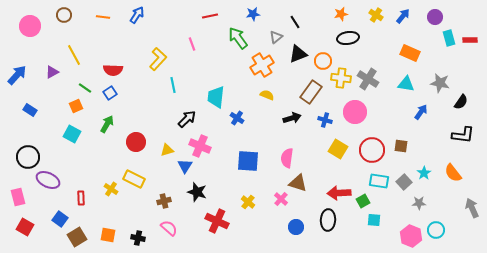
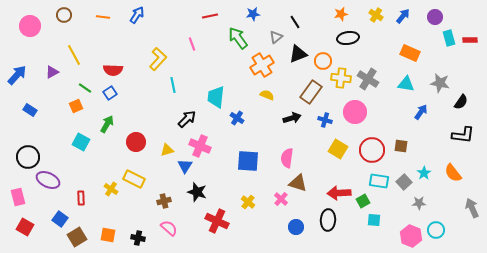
cyan square at (72, 134): moved 9 px right, 8 px down
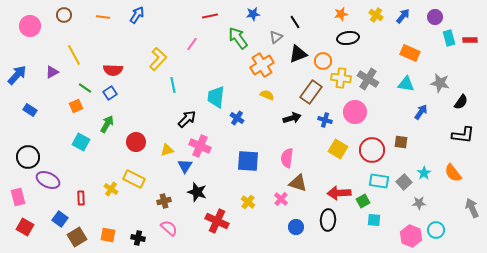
pink line at (192, 44): rotated 56 degrees clockwise
brown square at (401, 146): moved 4 px up
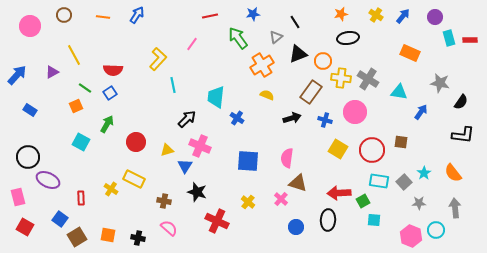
cyan triangle at (406, 84): moved 7 px left, 8 px down
brown cross at (164, 201): rotated 24 degrees clockwise
gray arrow at (472, 208): moved 17 px left; rotated 18 degrees clockwise
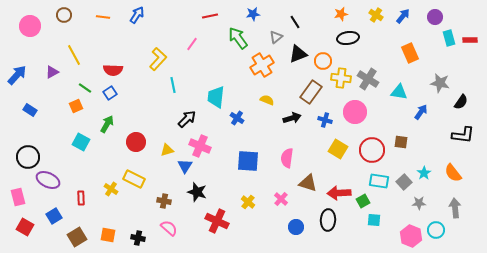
orange rectangle at (410, 53): rotated 42 degrees clockwise
yellow semicircle at (267, 95): moved 5 px down
brown triangle at (298, 183): moved 10 px right
blue square at (60, 219): moved 6 px left, 3 px up; rotated 21 degrees clockwise
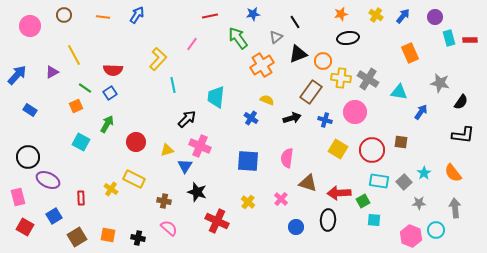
blue cross at (237, 118): moved 14 px right
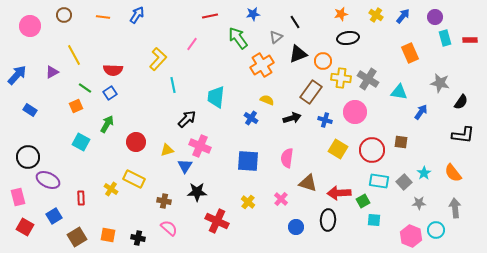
cyan rectangle at (449, 38): moved 4 px left
black star at (197, 192): rotated 18 degrees counterclockwise
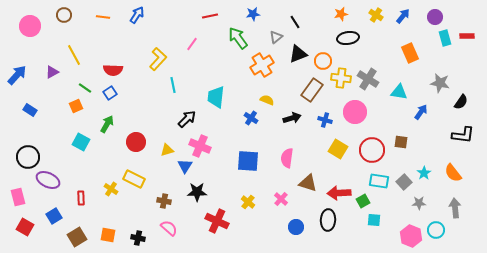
red rectangle at (470, 40): moved 3 px left, 4 px up
brown rectangle at (311, 92): moved 1 px right, 2 px up
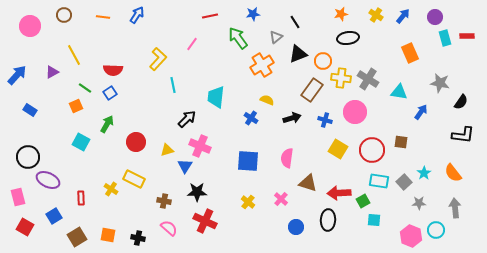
red cross at (217, 221): moved 12 px left
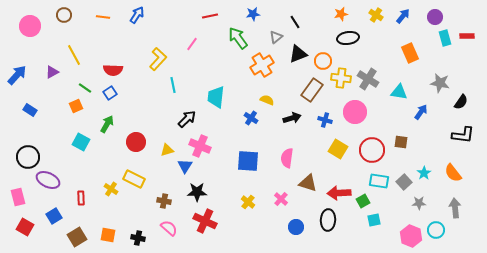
cyan square at (374, 220): rotated 16 degrees counterclockwise
